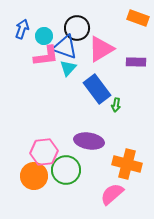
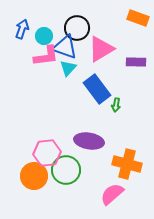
pink hexagon: moved 3 px right, 1 px down
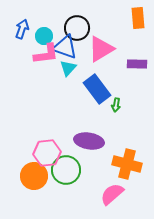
orange rectangle: rotated 65 degrees clockwise
pink L-shape: moved 2 px up
purple rectangle: moved 1 px right, 2 px down
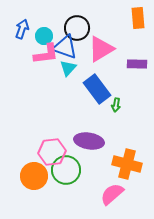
pink hexagon: moved 5 px right, 1 px up
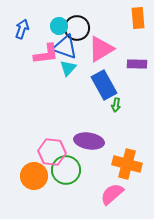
cyan circle: moved 15 px right, 10 px up
blue rectangle: moved 7 px right, 4 px up; rotated 8 degrees clockwise
pink hexagon: rotated 12 degrees clockwise
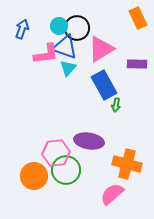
orange rectangle: rotated 20 degrees counterclockwise
pink hexagon: moved 4 px right, 1 px down; rotated 12 degrees counterclockwise
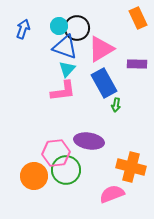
blue arrow: moved 1 px right
pink L-shape: moved 17 px right, 37 px down
cyan triangle: moved 1 px left, 1 px down
blue rectangle: moved 2 px up
orange cross: moved 4 px right, 3 px down
pink semicircle: rotated 20 degrees clockwise
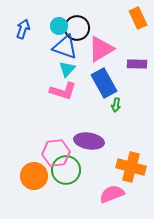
pink L-shape: rotated 24 degrees clockwise
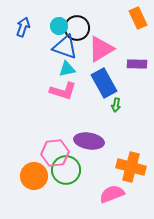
blue arrow: moved 2 px up
cyan triangle: rotated 36 degrees clockwise
pink hexagon: moved 1 px left
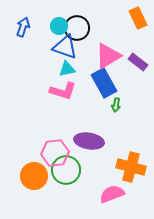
pink triangle: moved 7 px right, 7 px down
purple rectangle: moved 1 px right, 2 px up; rotated 36 degrees clockwise
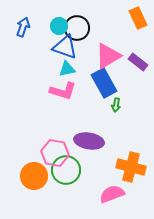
pink hexagon: rotated 16 degrees clockwise
